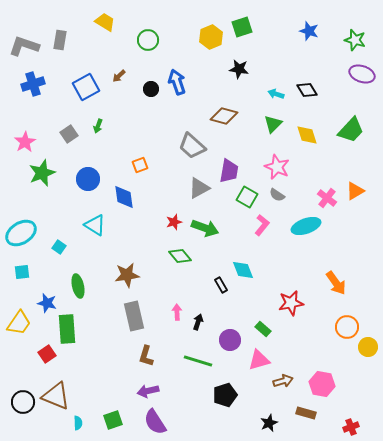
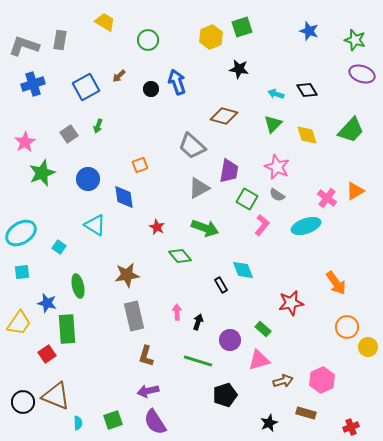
green square at (247, 197): moved 2 px down
red star at (174, 222): moved 17 px left, 5 px down; rotated 28 degrees counterclockwise
pink hexagon at (322, 384): moved 4 px up; rotated 25 degrees clockwise
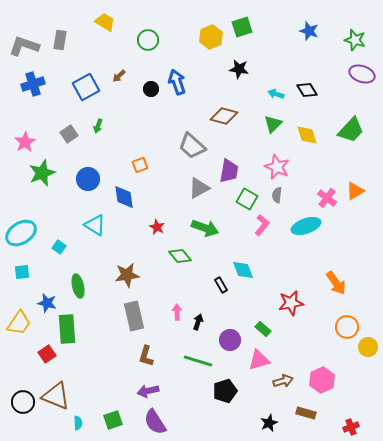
gray semicircle at (277, 195): rotated 63 degrees clockwise
black pentagon at (225, 395): moved 4 px up
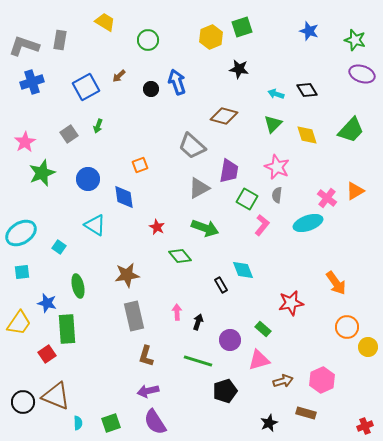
blue cross at (33, 84): moved 1 px left, 2 px up
cyan ellipse at (306, 226): moved 2 px right, 3 px up
green square at (113, 420): moved 2 px left, 3 px down
red cross at (351, 427): moved 14 px right, 1 px up
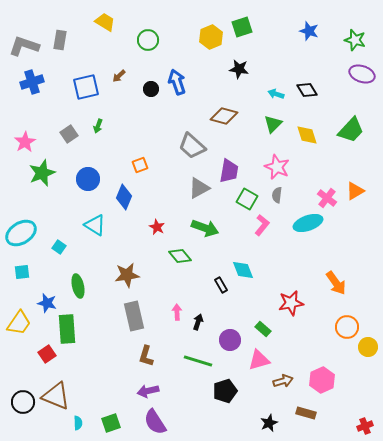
blue square at (86, 87): rotated 16 degrees clockwise
blue diamond at (124, 197): rotated 30 degrees clockwise
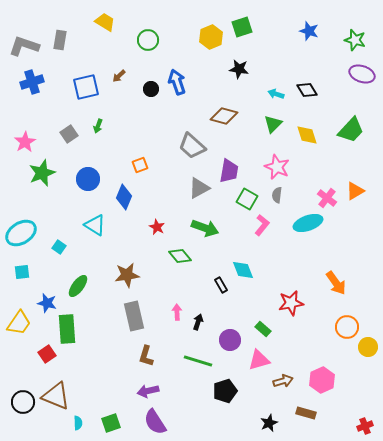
green ellipse at (78, 286): rotated 50 degrees clockwise
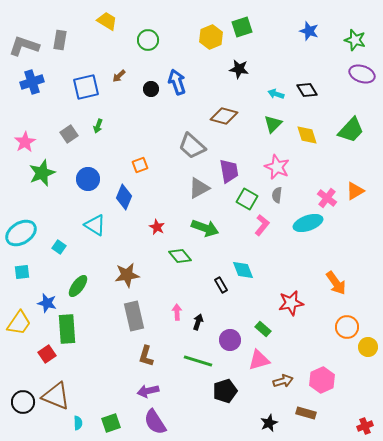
yellow trapezoid at (105, 22): moved 2 px right, 1 px up
purple trapezoid at (229, 171): rotated 20 degrees counterclockwise
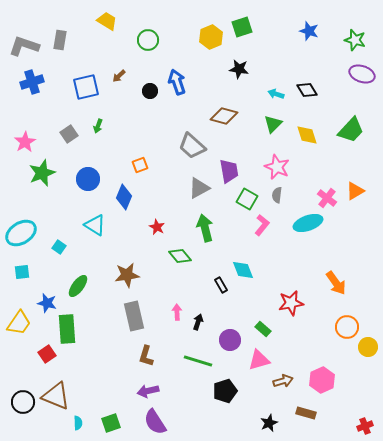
black circle at (151, 89): moved 1 px left, 2 px down
green arrow at (205, 228): rotated 124 degrees counterclockwise
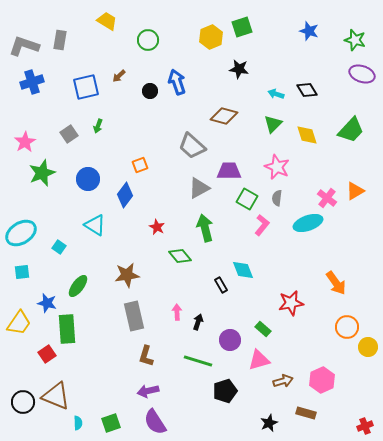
purple trapezoid at (229, 171): rotated 80 degrees counterclockwise
gray semicircle at (277, 195): moved 3 px down
blue diamond at (124, 197): moved 1 px right, 2 px up; rotated 15 degrees clockwise
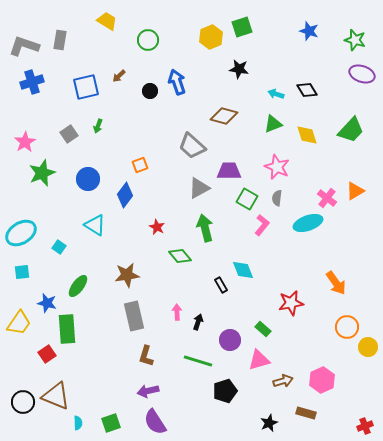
green triangle at (273, 124): rotated 24 degrees clockwise
